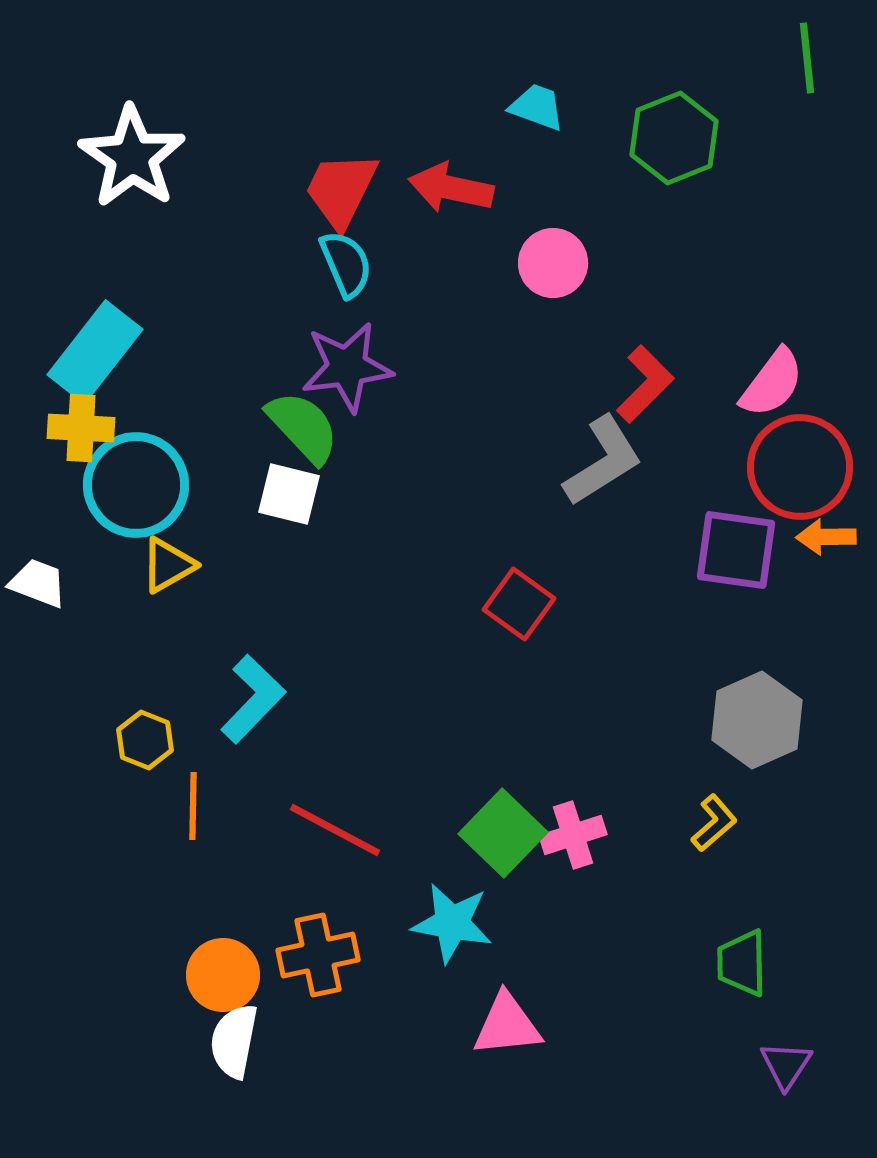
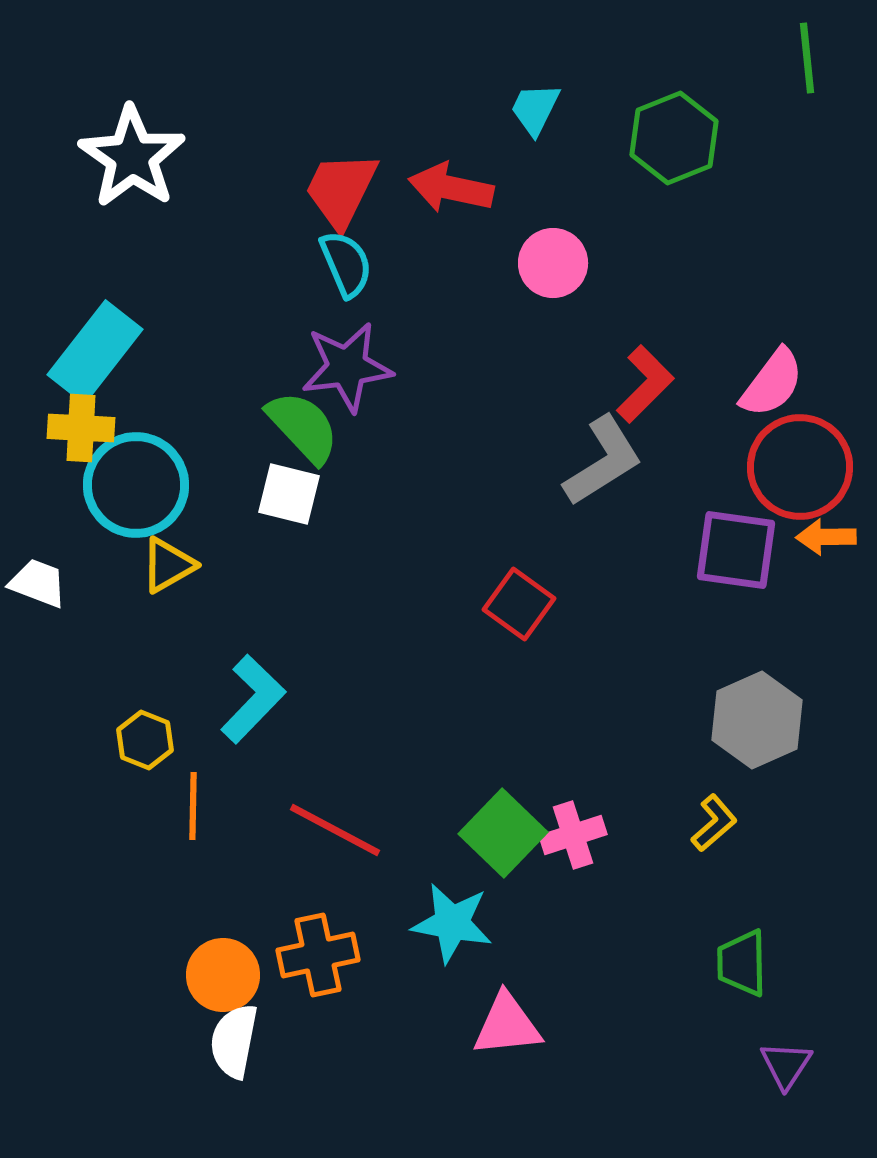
cyan trapezoid: moved 2 px left, 2 px down; rotated 84 degrees counterclockwise
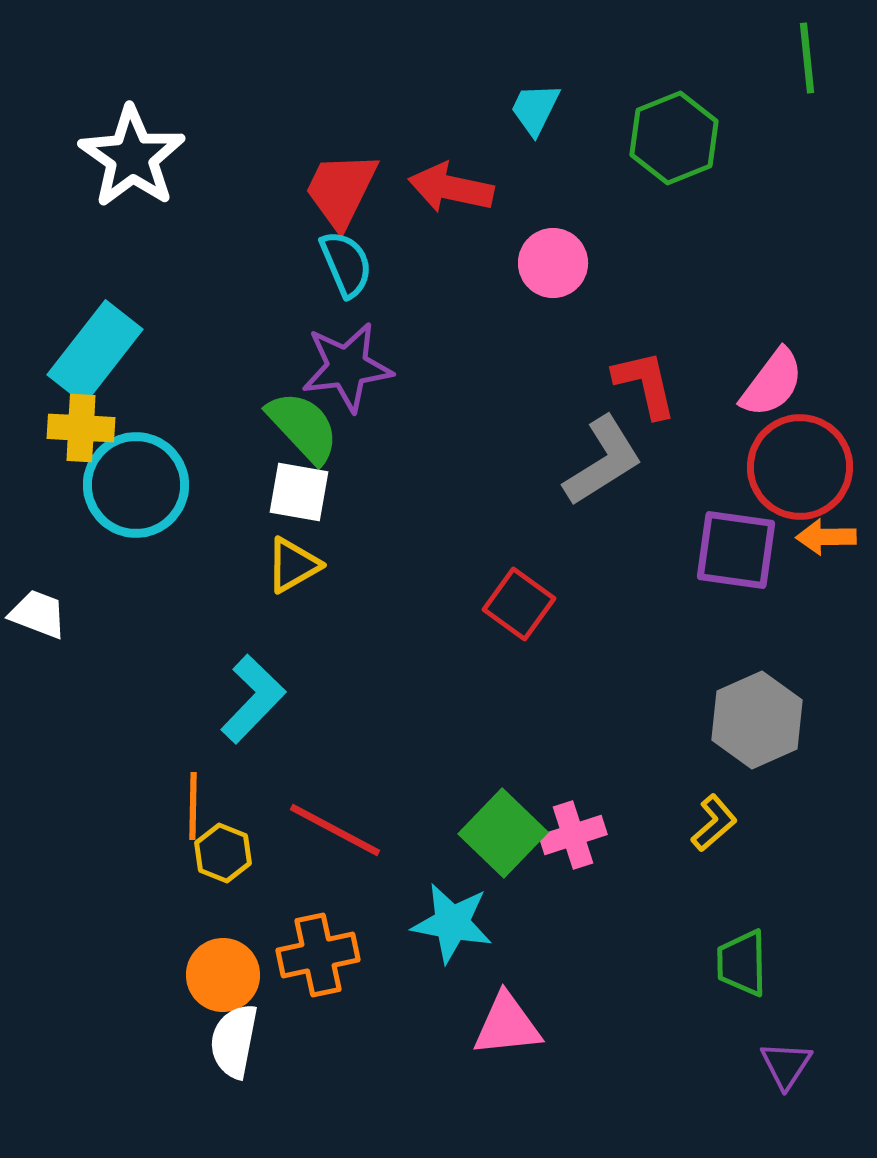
red L-shape: rotated 58 degrees counterclockwise
white square: moved 10 px right, 2 px up; rotated 4 degrees counterclockwise
yellow triangle: moved 125 px right
white trapezoid: moved 31 px down
yellow hexagon: moved 78 px right, 113 px down
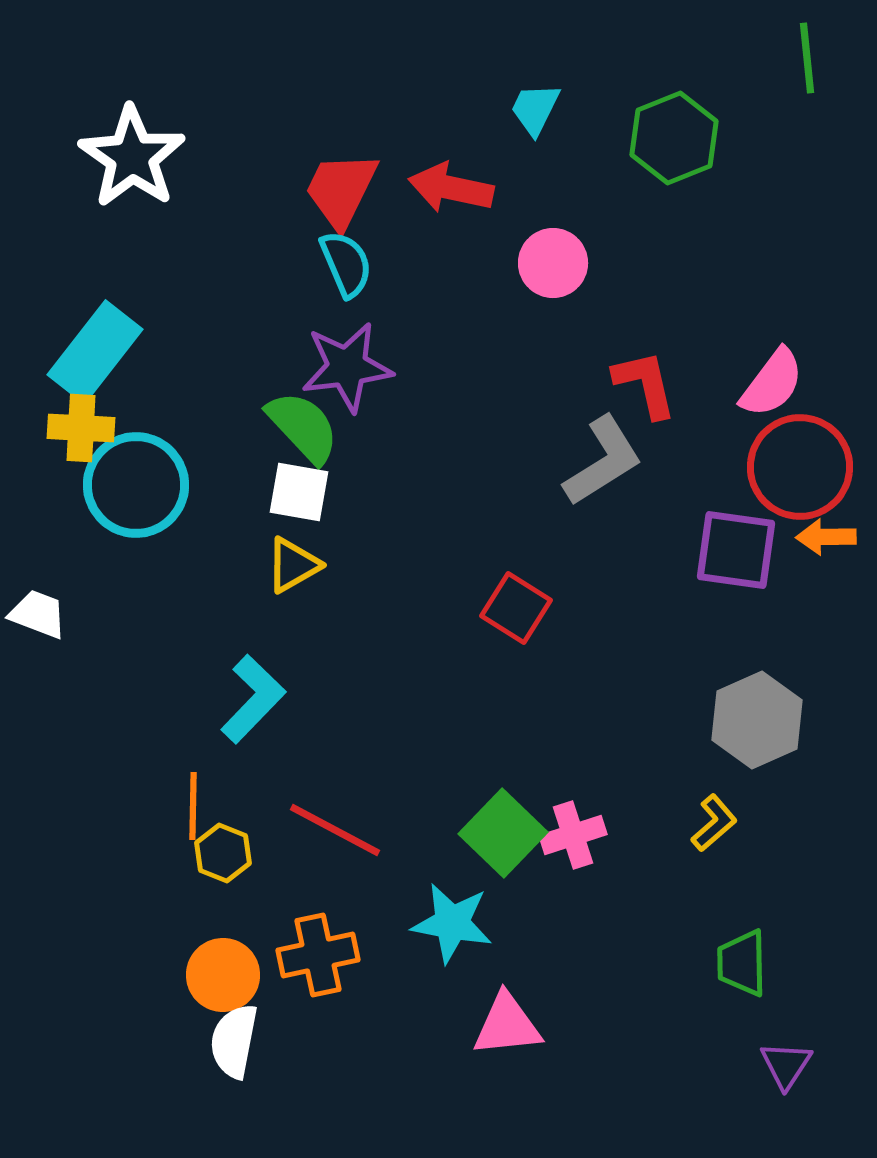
red square: moved 3 px left, 4 px down; rotated 4 degrees counterclockwise
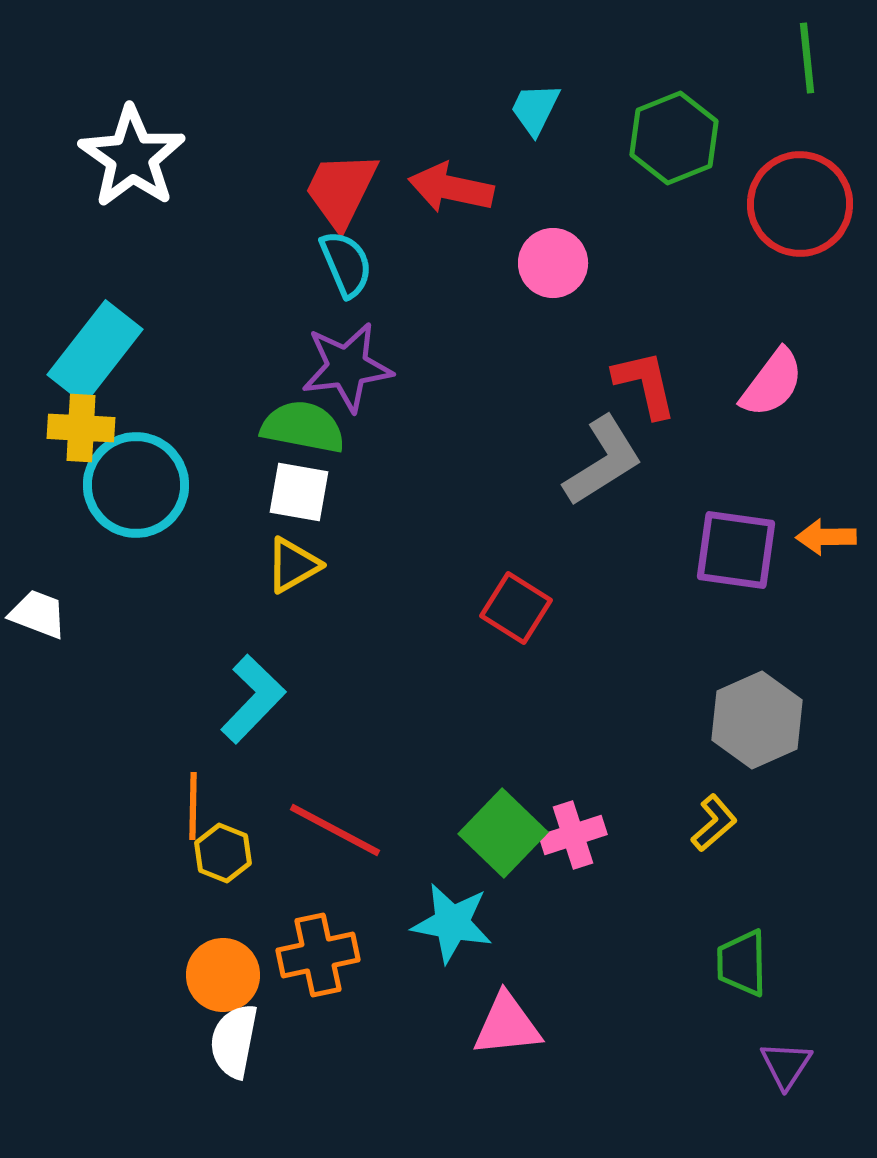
green semicircle: rotated 36 degrees counterclockwise
red circle: moved 263 px up
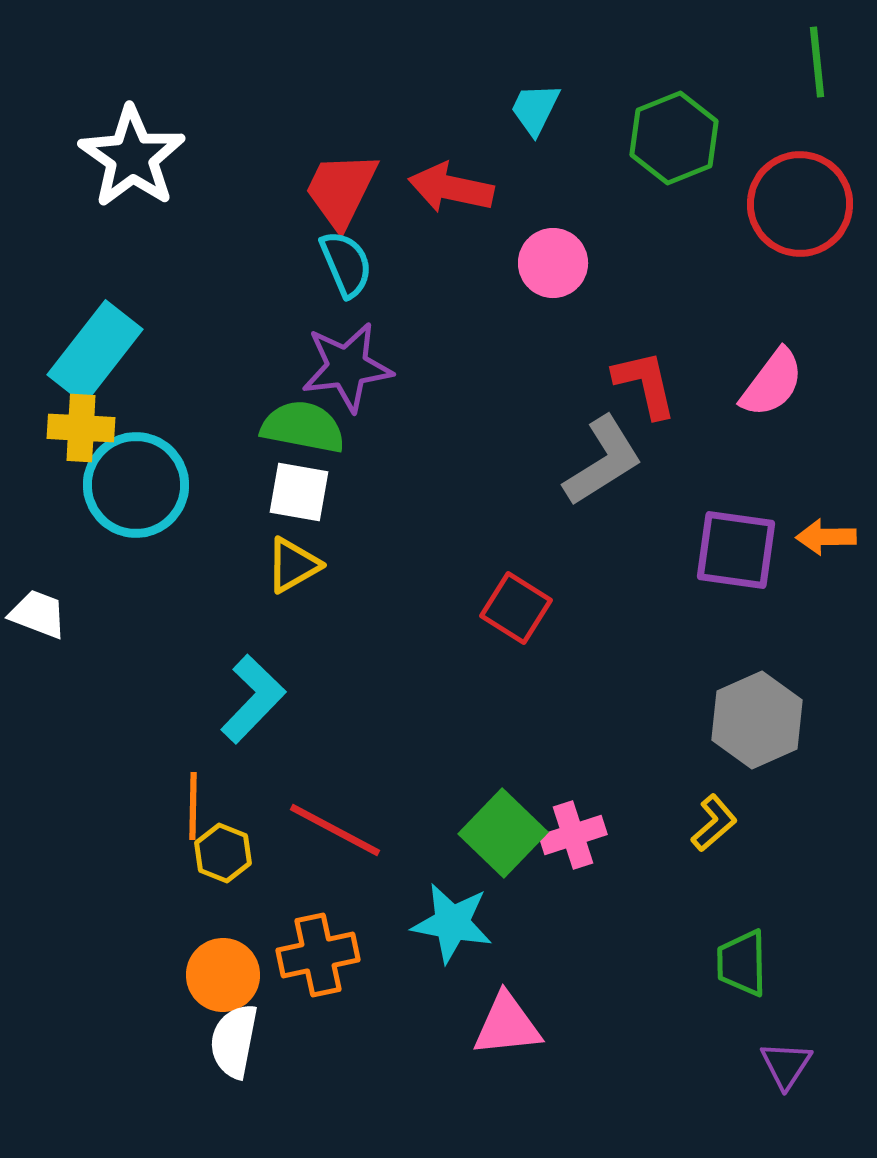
green line: moved 10 px right, 4 px down
